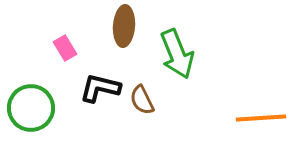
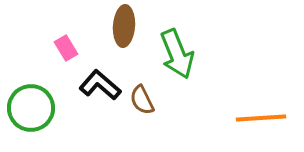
pink rectangle: moved 1 px right
black L-shape: moved 3 px up; rotated 27 degrees clockwise
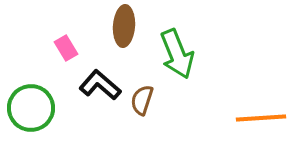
brown semicircle: rotated 44 degrees clockwise
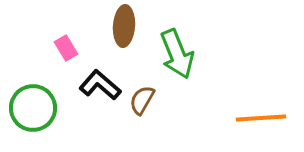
brown semicircle: rotated 12 degrees clockwise
green circle: moved 2 px right
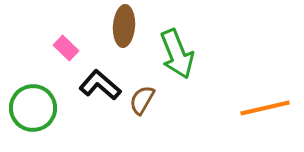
pink rectangle: rotated 15 degrees counterclockwise
orange line: moved 4 px right, 10 px up; rotated 9 degrees counterclockwise
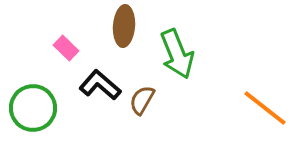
orange line: rotated 51 degrees clockwise
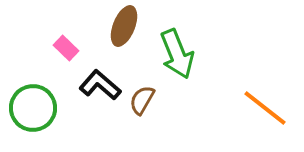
brown ellipse: rotated 18 degrees clockwise
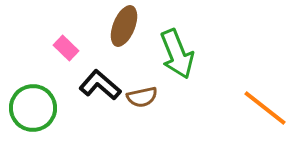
brown semicircle: moved 3 px up; rotated 132 degrees counterclockwise
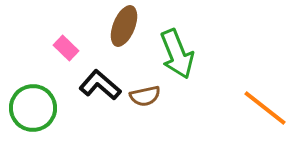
brown semicircle: moved 3 px right, 1 px up
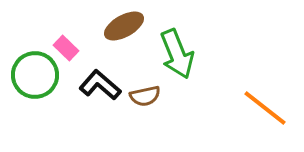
brown ellipse: rotated 39 degrees clockwise
green circle: moved 2 px right, 33 px up
